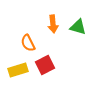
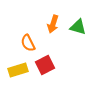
orange arrow: rotated 24 degrees clockwise
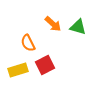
orange arrow: rotated 66 degrees counterclockwise
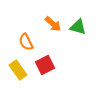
orange semicircle: moved 2 px left, 1 px up
yellow rectangle: rotated 72 degrees clockwise
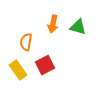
orange arrow: rotated 60 degrees clockwise
orange semicircle: rotated 36 degrees clockwise
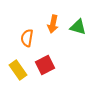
orange semicircle: moved 1 px right, 4 px up
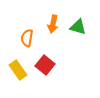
red square: rotated 24 degrees counterclockwise
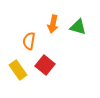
orange semicircle: moved 2 px right, 3 px down
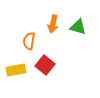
yellow rectangle: moved 2 px left; rotated 66 degrees counterclockwise
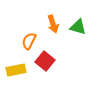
orange arrow: rotated 30 degrees counterclockwise
orange semicircle: rotated 18 degrees clockwise
red square: moved 4 px up
